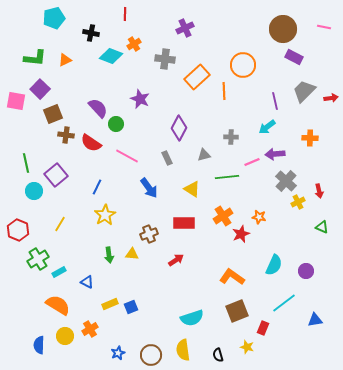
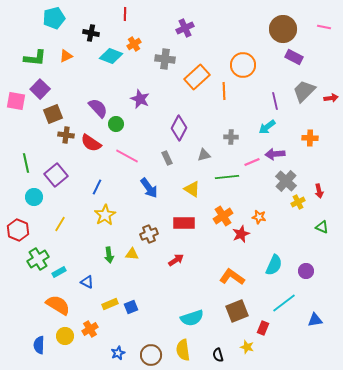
orange triangle at (65, 60): moved 1 px right, 4 px up
cyan circle at (34, 191): moved 6 px down
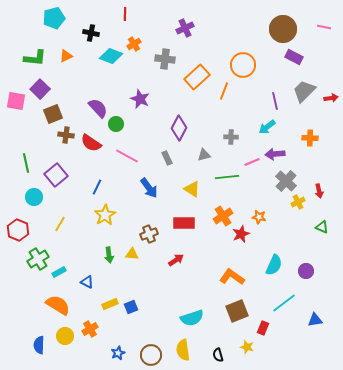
orange line at (224, 91): rotated 24 degrees clockwise
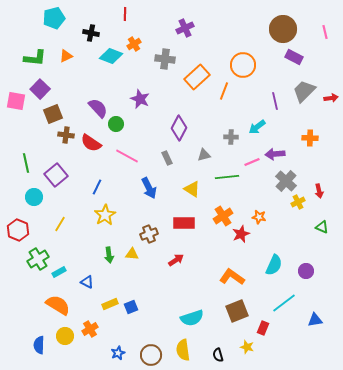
pink line at (324, 27): moved 1 px right, 5 px down; rotated 64 degrees clockwise
cyan arrow at (267, 127): moved 10 px left
blue arrow at (149, 188): rotated 10 degrees clockwise
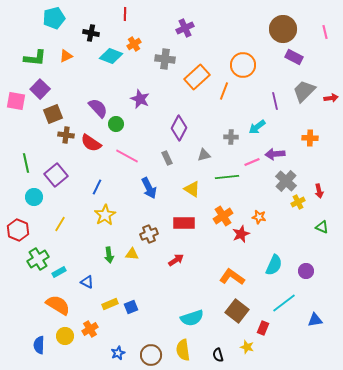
brown square at (237, 311): rotated 30 degrees counterclockwise
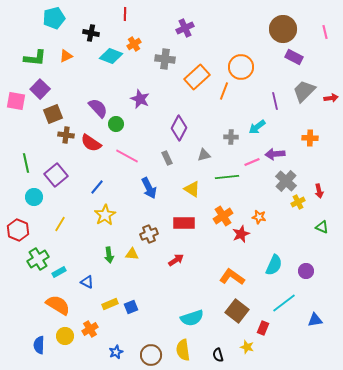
orange circle at (243, 65): moved 2 px left, 2 px down
blue line at (97, 187): rotated 14 degrees clockwise
blue star at (118, 353): moved 2 px left, 1 px up
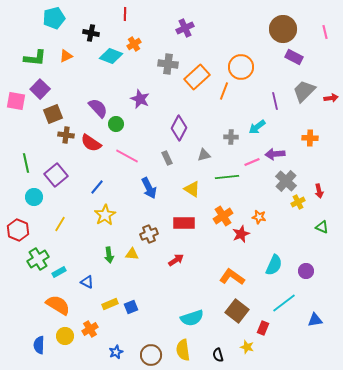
gray cross at (165, 59): moved 3 px right, 5 px down
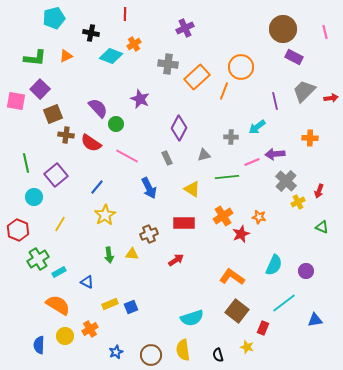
red arrow at (319, 191): rotated 32 degrees clockwise
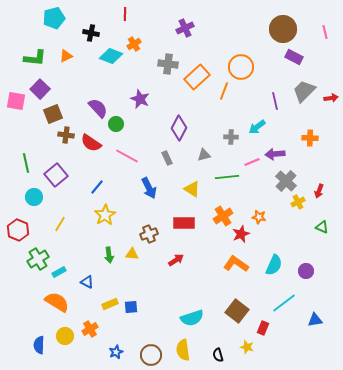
orange L-shape at (232, 277): moved 4 px right, 13 px up
orange semicircle at (58, 305): moved 1 px left, 3 px up
blue square at (131, 307): rotated 16 degrees clockwise
